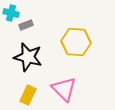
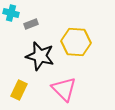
gray rectangle: moved 5 px right, 1 px up
black star: moved 12 px right, 1 px up
yellow rectangle: moved 9 px left, 5 px up
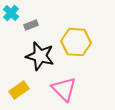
cyan cross: rotated 28 degrees clockwise
gray rectangle: moved 1 px down
yellow rectangle: rotated 30 degrees clockwise
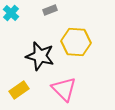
gray rectangle: moved 19 px right, 15 px up
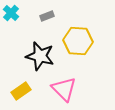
gray rectangle: moved 3 px left, 6 px down
yellow hexagon: moved 2 px right, 1 px up
yellow rectangle: moved 2 px right, 1 px down
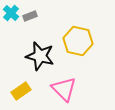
gray rectangle: moved 17 px left
yellow hexagon: rotated 8 degrees clockwise
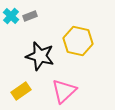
cyan cross: moved 3 px down
pink triangle: moved 2 px down; rotated 32 degrees clockwise
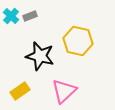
yellow rectangle: moved 1 px left
